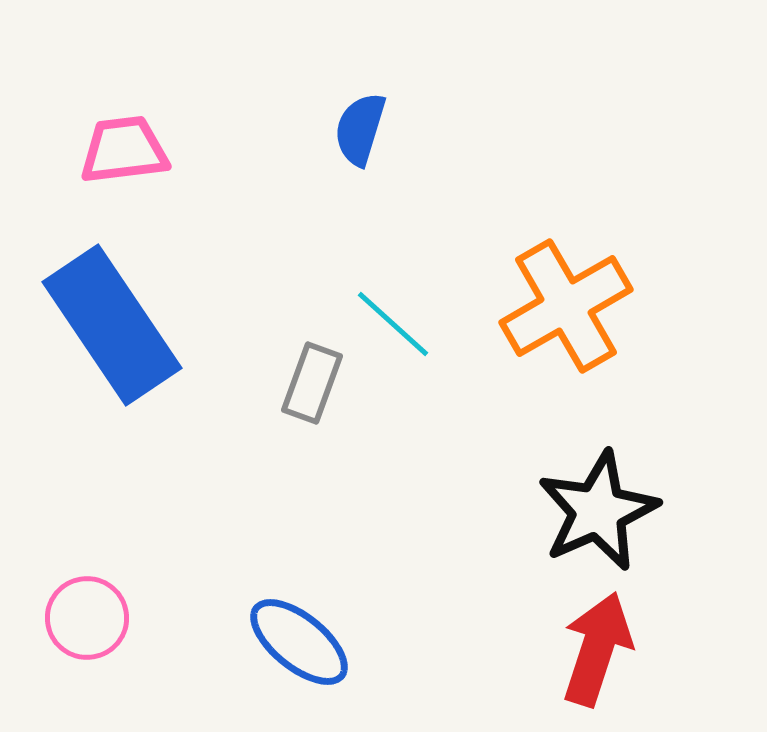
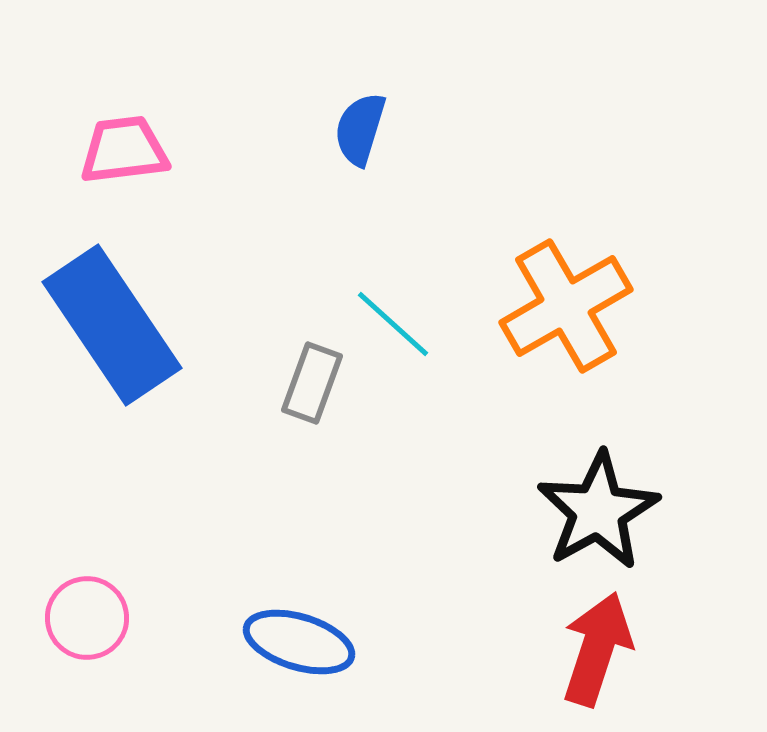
black star: rotated 5 degrees counterclockwise
blue ellipse: rotated 22 degrees counterclockwise
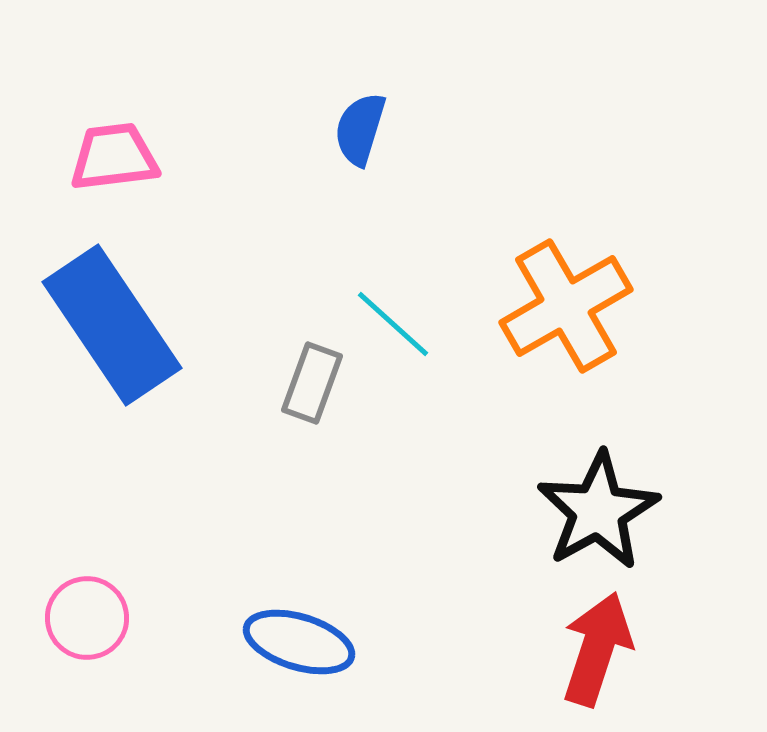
pink trapezoid: moved 10 px left, 7 px down
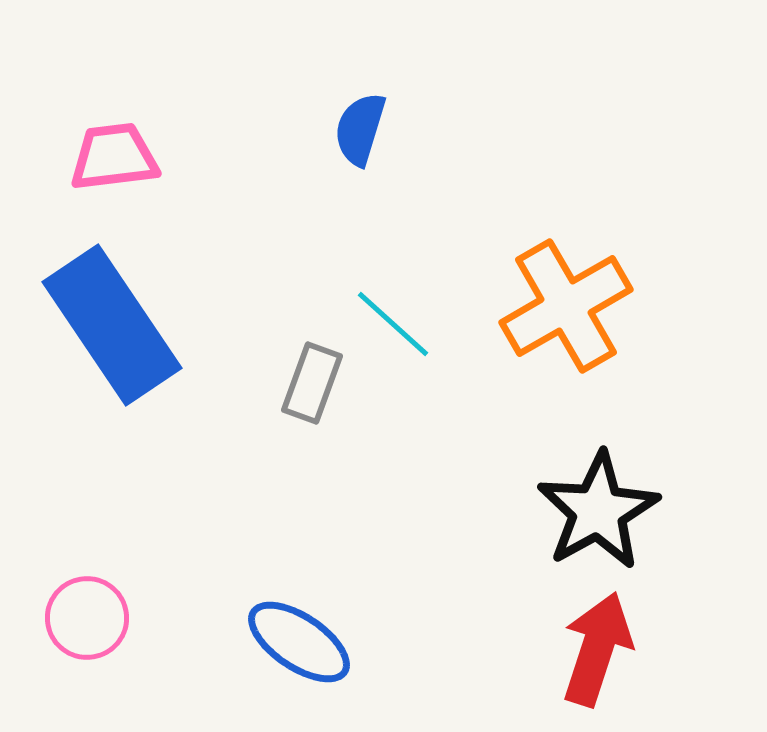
blue ellipse: rotated 17 degrees clockwise
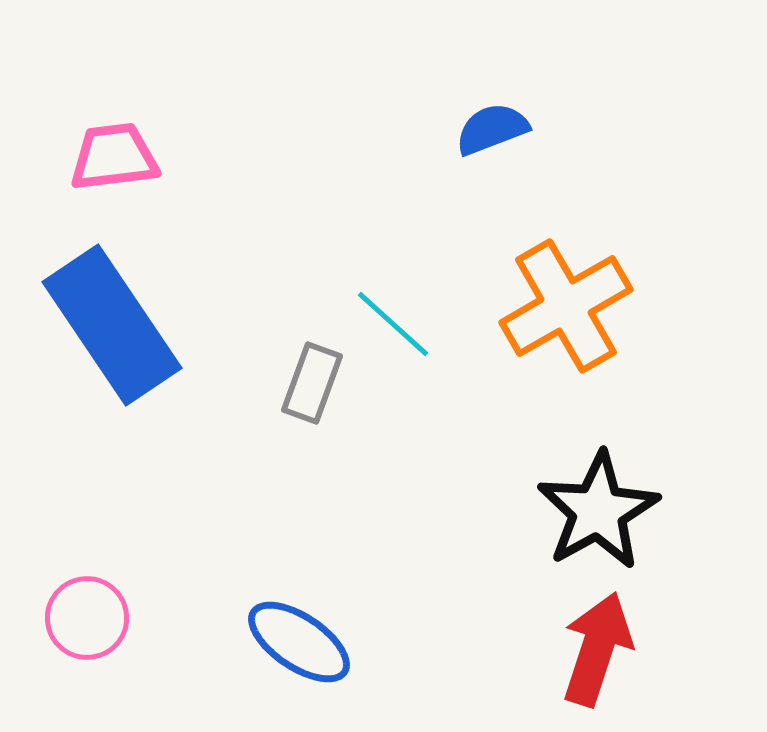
blue semicircle: moved 132 px right; rotated 52 degrees clockwise
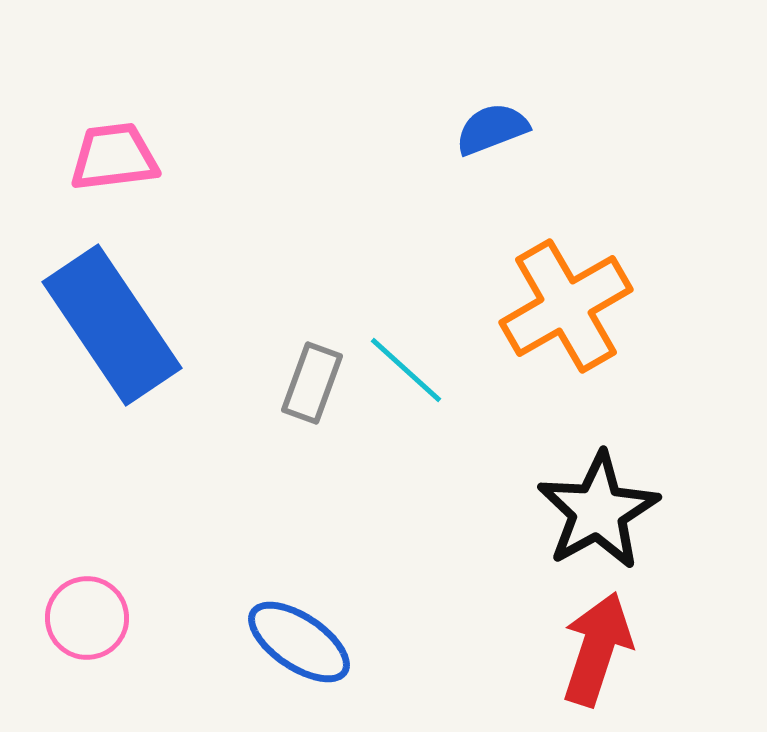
cyan line: moved 13 px right, 46 px down
